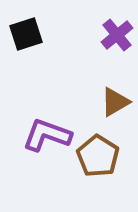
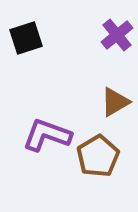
black square: moved 4 px down
brown pentagon: rotated 9 degrees clockwise
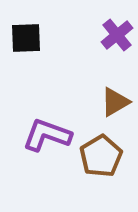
black square: rotated 16 degrees clockwise
brown pentagon: moved 3 px right
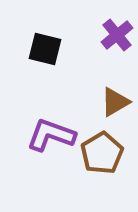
black square: moved 19 px right, 11 px down; rotated 16 degrees clockwise
purple L-shape: moved 4 px right
brown pentagon: moved 1 px right, 3 px up
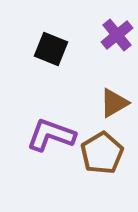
black square: moved 6 px right; rotated 8 degrees clockwise
brown triangle: moved 1 px left, 1 px down
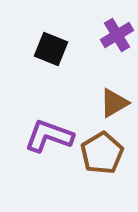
purple cross: rotated 8 degrees clockwise
purple L-shape: moved 2 px left, 1 px down
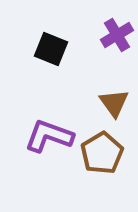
brown triangle: rotated 36 degrees counterclockwise
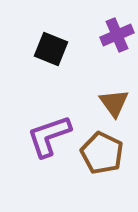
purple cross: rotated 8 degrees clockwise
purple L-shape: rotated 39 degrees counterclockwise
brown pentagon: rotated 15 degrees counterclockwise
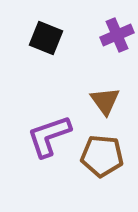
black square: moved 5 px left, 11 px up
brown triangle: moved 9 px left, 2 px up
brown pentagon: moved 3 px down; rotated 21 degrees counterclockwise
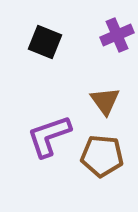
black square: moved 1 px left, 4 px down
